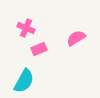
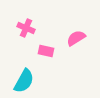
pink rectangle: moved 7 px right, 2 px down; rotated 35 degrees clockwise
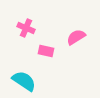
pink semicircle: moved 1 px up
cyan semicircle: rotated 85 degrees counterclockwise
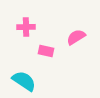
pink cross: moved 1 px up; rotated 24 degrees counterclockwise
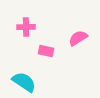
pink semicircle: moved 2 px right, 1 px down
cyan semicircle: moved 1 px down
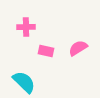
pink semicircle: moved 10 px down
cyan semicircle: rotated 10 degrees clockwise
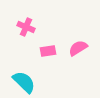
pink cross: rotated 24 degrees clockwise
pink rectangle: moved 2 px right; rotated 21 degrees counterclockwise
